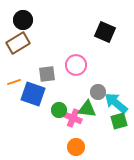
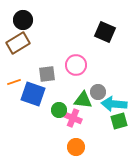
cyan arrow: moved 2 px left, 1 px down; rotated 35 degrees counterclockwise
green triangle: moved 4 px left, 9 px up
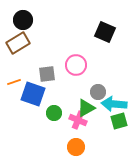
green triangle: moved 3 px right, 8 px down; rotated 36 degrees counterclockwise
green circle: moved 5 px left, 3 px down
pink cross: moved 5 px right, 2 px down
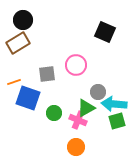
blue square: moved 5 px left, 4 px down
green square: moved 2 px left
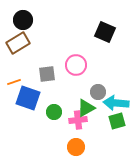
cyan arrow: moved 2 px right, 1 px up
green circle: moved 1 px up
pink cross: rotated 30 degrees counterclockwise
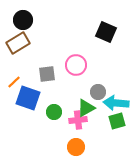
black square: moved 1 px right
orange line: rotated 24 degrees counterclockwise
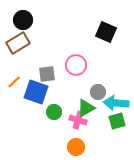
blue square: moved 8 px right, 6 px up
pink cross: rotated 24 degrees clockwise
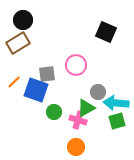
blue square: moved 2 px up
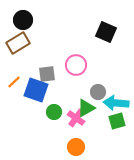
pink cross: moved 2 px left, 2 px up; rotated 18 degrees clockwise
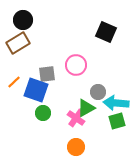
green circle: moved 11 px left, 1 px down
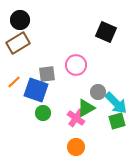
black circle: moved 3 px left
cyan arrow: rotated 140 degrees counterclockwise
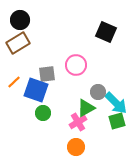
pink cross: moved 2 px right, 4 px down; rotated 24 degrees clockwise
